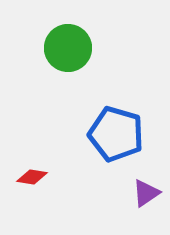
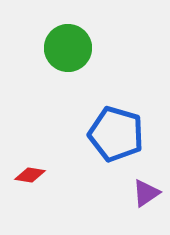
red diamond: moved 2 px left, 2 px up
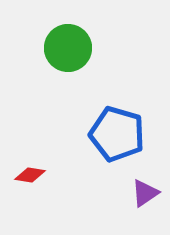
blue pentagon: moved 1 px right
purple triangle: moved 1 px left
